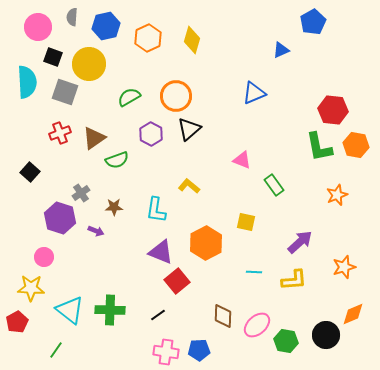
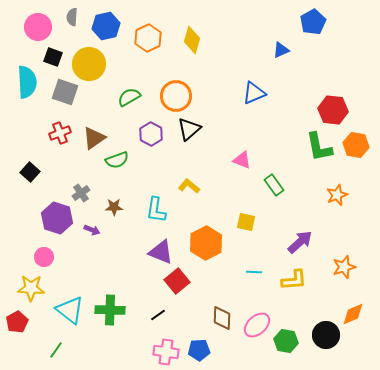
purple hexagon at (60, 218): moved 3 px left
purple arrow at (96, 231): moved 4 px left, 1 px up
brown diamond at (223, 316): moved 1 px left, 2 px down
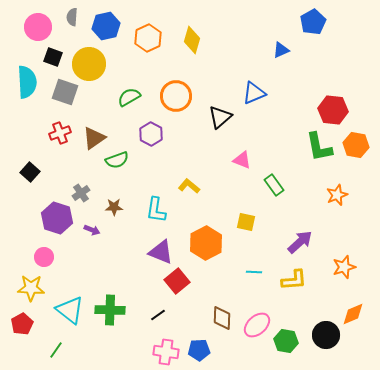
black triangle at (189, 129): moved 31 px right, 12 px up
red pentagon at (17, 322): moved 5 px right, 2 px down
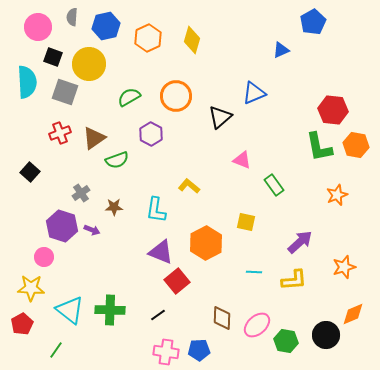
purple hexagon at (57, 218): moved 5 px right, 8 px down
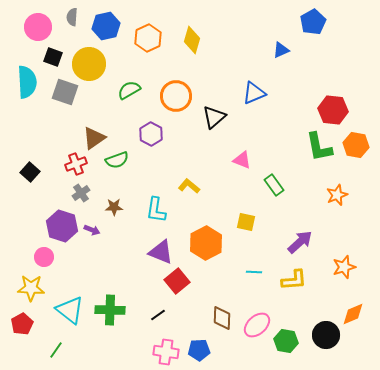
green semicircle at (129, 97): moved 7 px up
black triangle at (220, 117): moved 6 px left
red cross at (60, 133): moved 16 px right, 31 px down
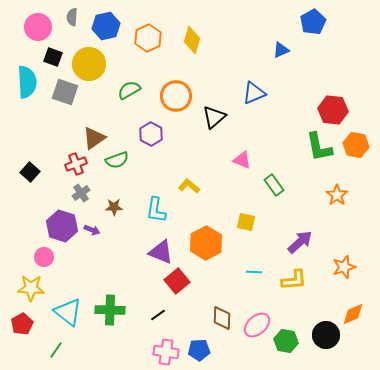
orange star at (337, 195): rotated 15 degrees counterclockwise
cyan triangle at (70, 310): moved 2 px left, 2 px down
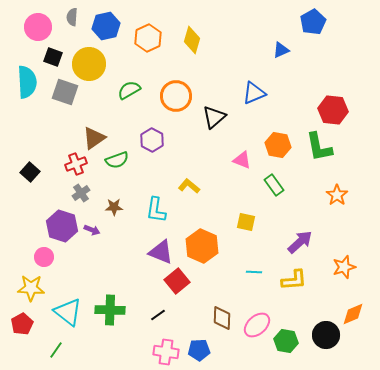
purple hexagon at (151, 134): moved 1 px right, 6 px down
orange hexagon at (356, 145): moved 78 px left
orange hexagon at (206, 243): moved 4 px left, 3 px down; rotated 8 degrees counterclockwise
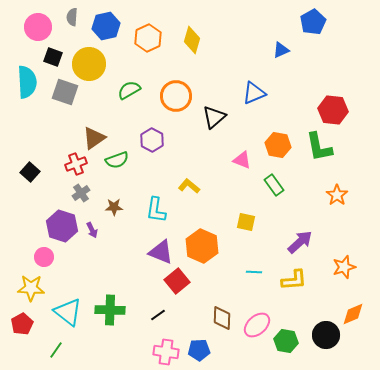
purple arrow at (92, 230): rotated 42 degrees clockwise
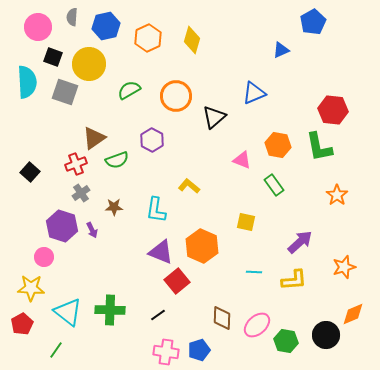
blue pentagon at (199, 350): rotated 15 degrees counterclockwise
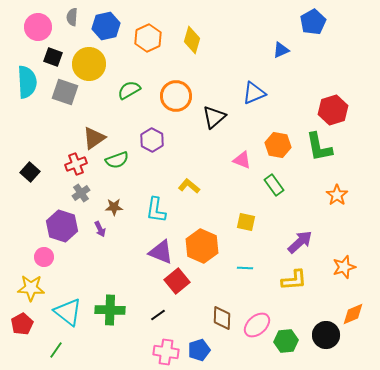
red hexagon at (333, 110): rotated 24 degrees counterclockwise
purple arrow at (92, 230): moved 8 px right, 1 px up
cyan line at (254, 272): moved 9 px left, 4 px up
green hexagon at (286, 341): rotated 15 degrees counterclockwise
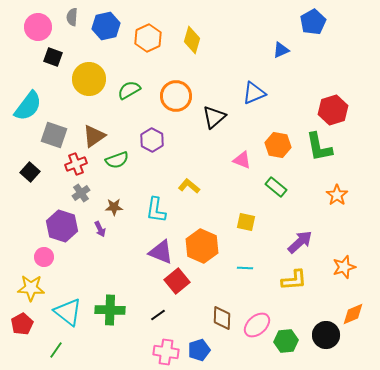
yellow circle at (89, 64): moved 15 px down
cyan semicircle at (27, 82): moved 1 px right, 24 px down; rotated 40 degrees clockwise
gray square at (65, 92): moved 11 px left, 43 px down
brown triangle at (94, 138): moved 2 px up
green rectangle at (274, 185): moved 2 px right, 2 px down; rotated 15 degrees counterclockwise
